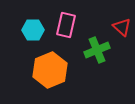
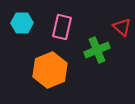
pink rectangle: moved 4 px left, 2 px down
cyan hexagon: moved 11 px left, 7 px up
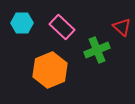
pink rectangle: rotated 60 degrees counterclockwise
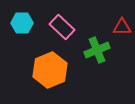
red triangle: rotated 42 degrees counterclockwise
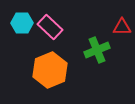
pink rectangle: moved 12 px left
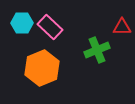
orange hexagon: moved 8 px left, 2 px up
